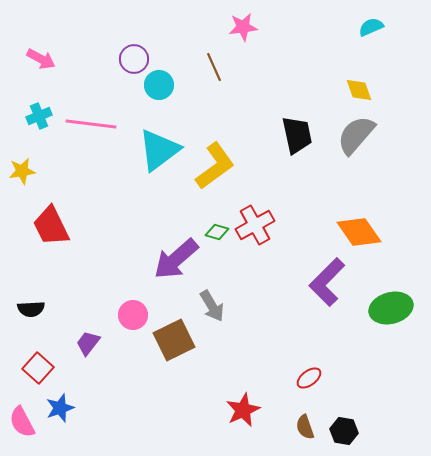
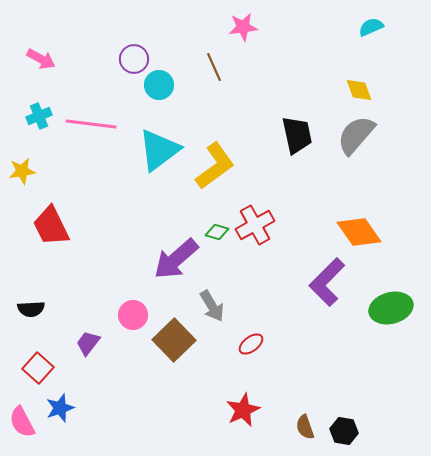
brown square: rotated 18 degrees counterclockwise
red ellipse: moved 58 px left, 34 px up
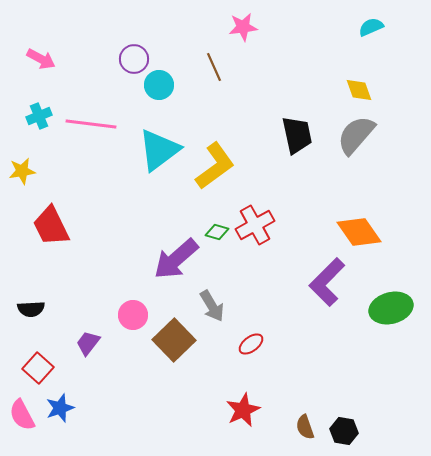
pink semicircle: moved 7 px up
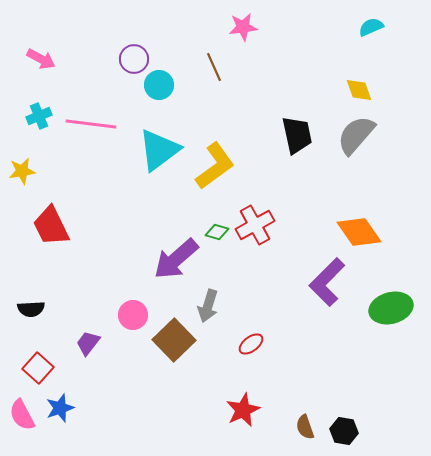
gray arrow: moved 4 px left; rotated 48 degrees clockwise
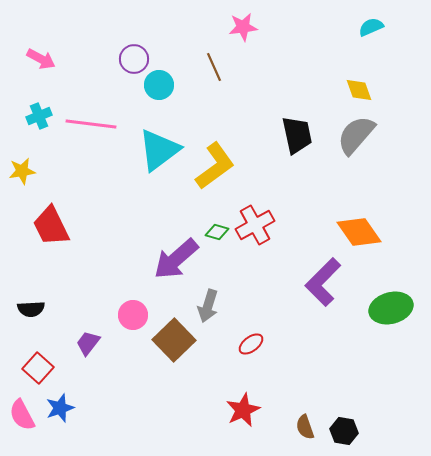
purple L-shape: moved 4 px left
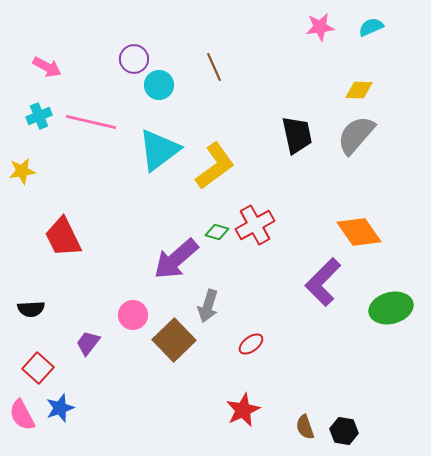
pink star: moved 77 px right
pink arrow: moved 6 px right, 8 px down
yellow diamond: rotated 68 degrees counterclockwise
pink line: moved 2 px up; rotated 6 degrees clockwise
red trapezoid: moved 12 px right, 11 px down
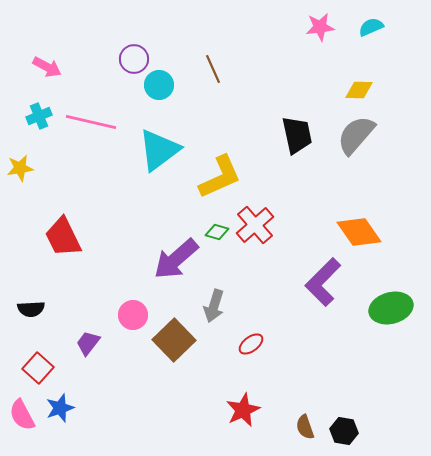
brown line: moved 1 px left, 2 px down
yellow L-shape: moved 5 px right, 11 px down; rotated 12 degrees clockwise
yellow star: moved 2 px left, 3 px up
red cross: rotated 12 degrees counterclockwise
gray arrow: moved 6 px right
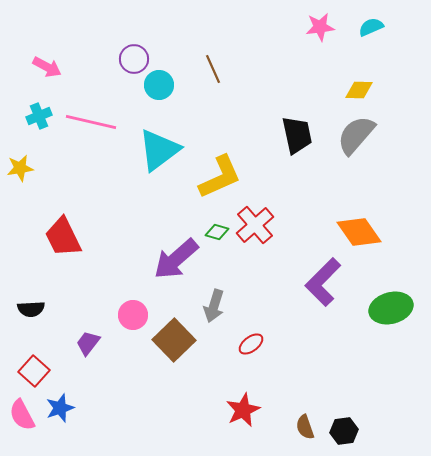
red square: moved 4 px left, 3 px down
black hexagon: rotated 16 degrees counterclockwise
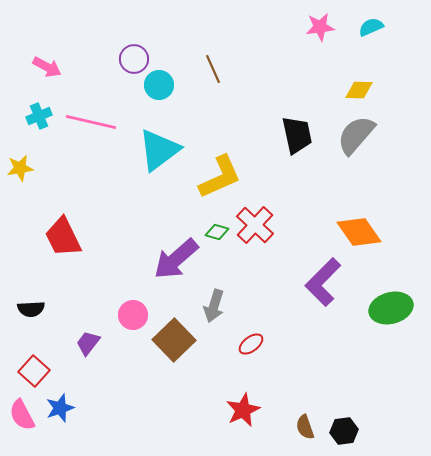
red cross: rotated 6 degrees counterclockwise
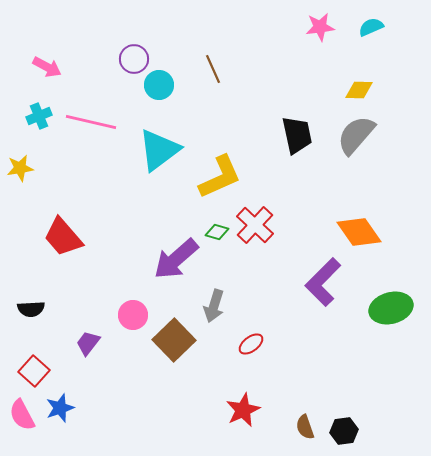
red trapezoid: rotated 15 degrees counterclockwise
